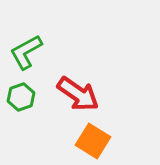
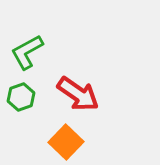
green L-shape: moved 1 px right
orange square: moved 27 px left, 1 px down; rotated 12 degrees clockwise
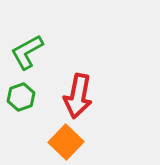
red arrow: moved 2 px down; rotated 66 degrees clockwise
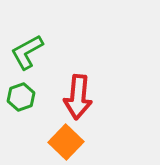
red arrow: moved 1 px down; rotated 6 degrees counterclockwise
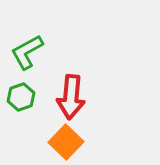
red arrow: moved 7 px left
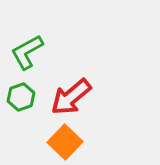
red arrow: rotated 45 degrees clockwise
orange square: moved 1 px left
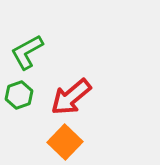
green hexagon: moved 2 px left, 2 px up
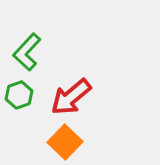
green L-shape: rotated 18 degrees counterclockwise
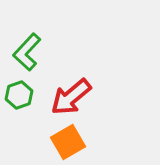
orange square: moved 3 px right; rotated 16 degrees clockwise
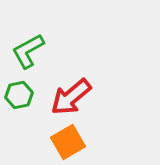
green L-shape: moved 1 px right, 1 px up; rotated 18 degrees clockwise
green hexagon: rotated 8 degrees clockwise
